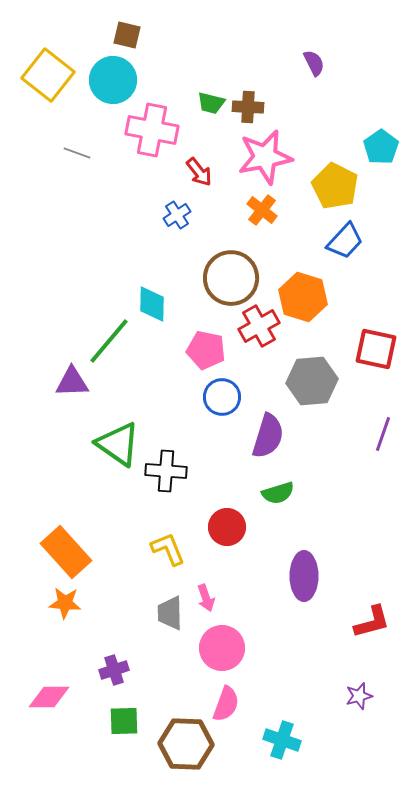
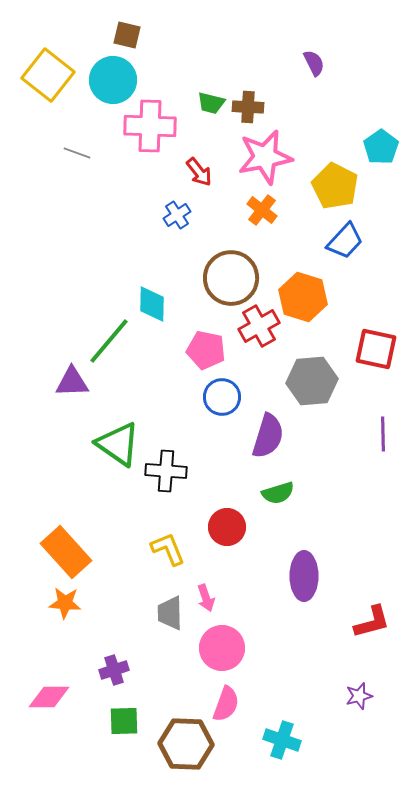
pink cross at (152, 130): moved 2 px left, 4 px up; rotated 9 degrees counterclockwise
purple line at (383, 434): rotated 20 degrees counterclockwise
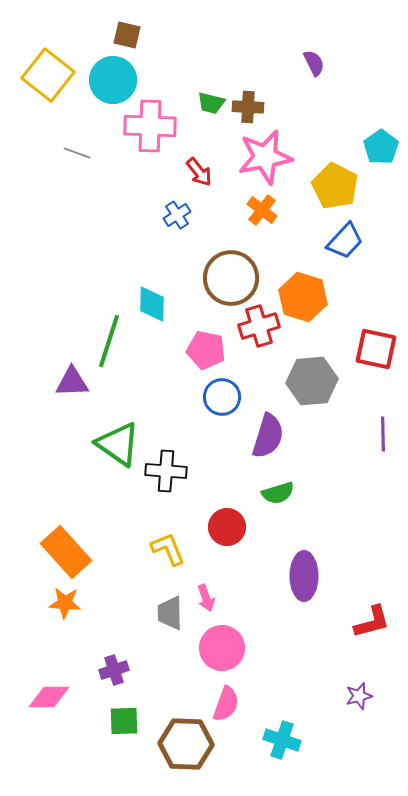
red cross at (259, 326): rotated 12 degrees clockwise
green line at (109, 341): rotated 22 degrees counterclockwise
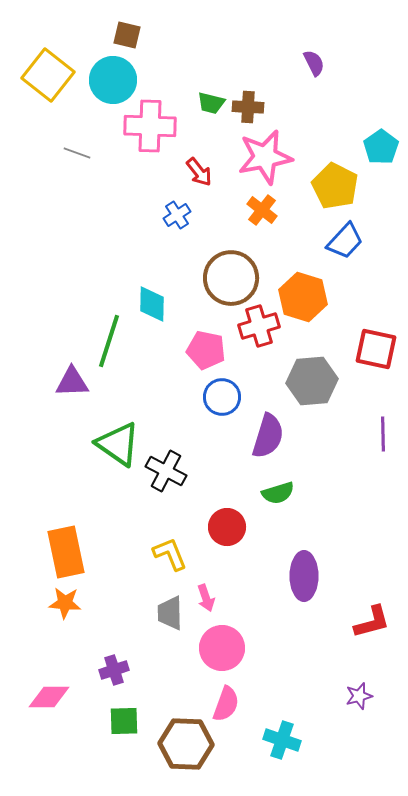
black cross at (166, 471): rotated 24 degrees clockwise
yellow L-shape at (168, 549): moved 2 px right, 5 px down
orange rectangle at (66, 552): rotated 30 degrees clockwise
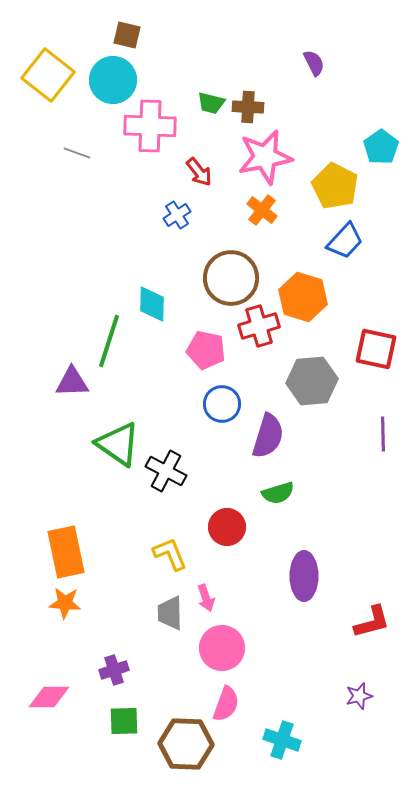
blue circle at (222, 397): moved 7 px down
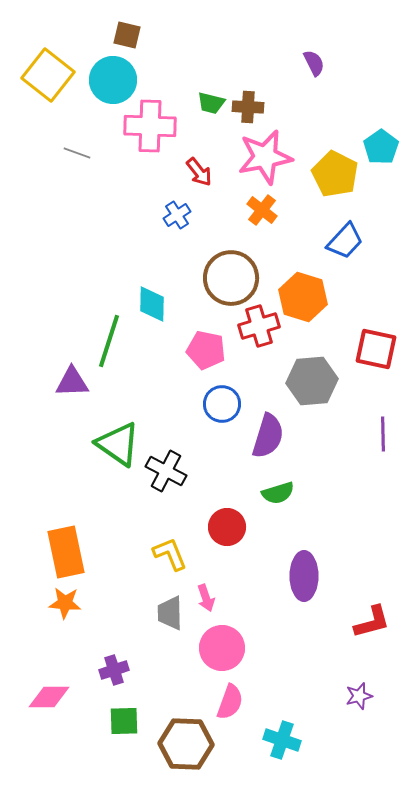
yellow pentagon at (335, 186): moved 12 px up
pink semicircle at (226, 704): moved 4 px right, 2 px up
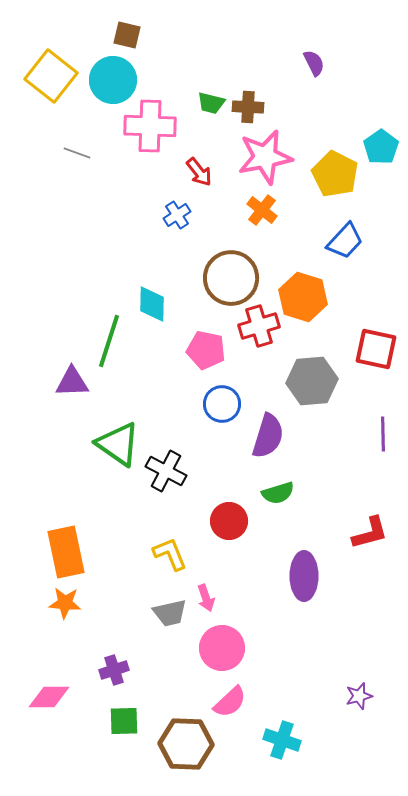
yellow square at (48, 75): moved 3 px right, 1 px down
red circle at (227, 527): moved 2 px right, 6 px up
gray trapezoid at (170, 613): rotated 102 degrees counterclockwise
red L-shape at (372, 622): moved 2 px left, 89 px up
pink semicircle at (230, 702): rotated 27 degrees clockwise
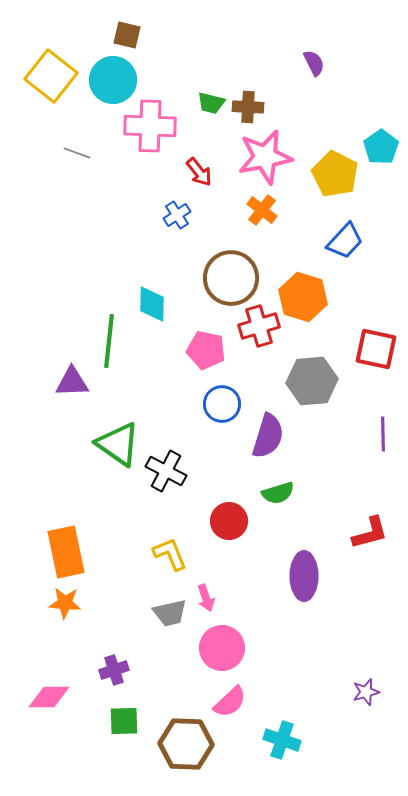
green line at (109, 341): rotated 12 degrees counterclockwise
purple star at (359, 696): moved 7 px right, 4 px up
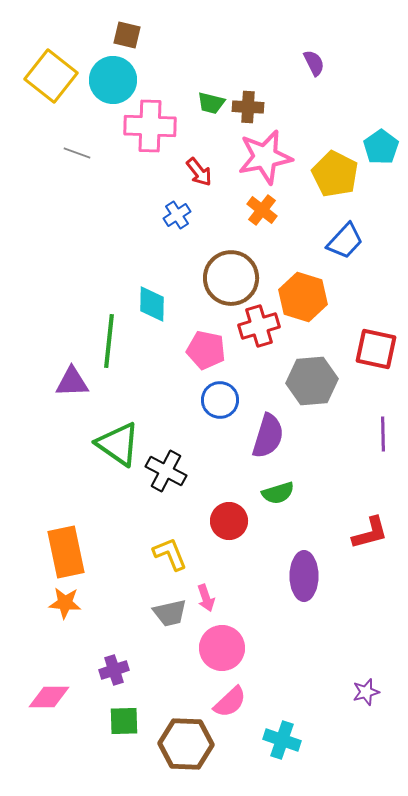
blue circle at (222, 404): moved 2 px left, 4 px up
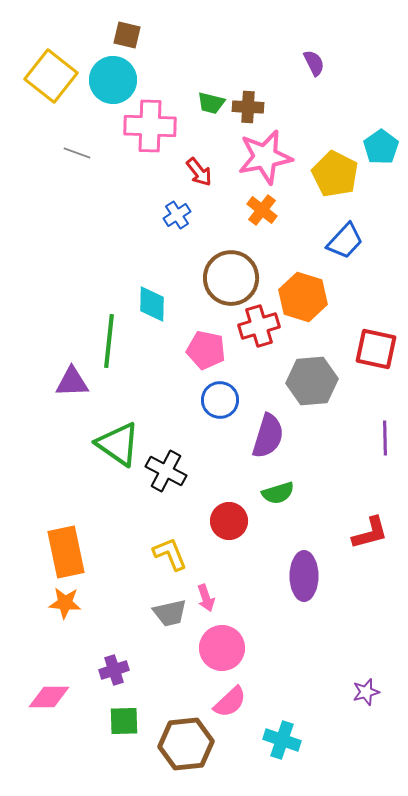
purple line at (383, 434): moved 2 px right, 4 px down
brown hexagon at (186, 744): rotated 8 degrees counterclockwise
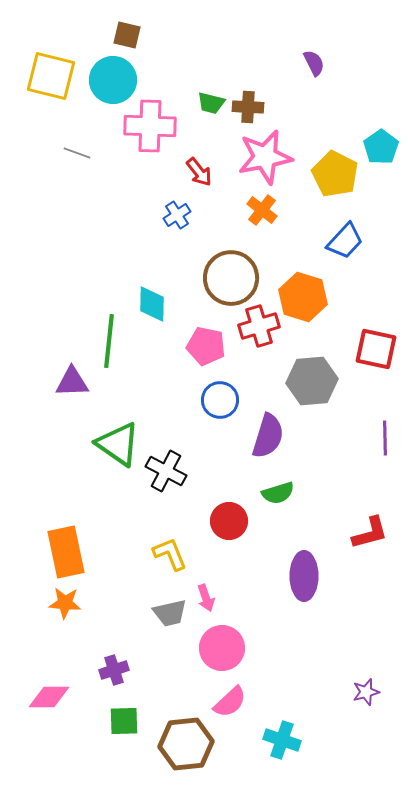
yellow square at (51, 76): rotated 24 degrees counterclockwise
pink pentagon at (206, 350): moved 4 px up
